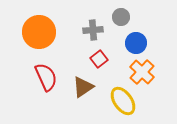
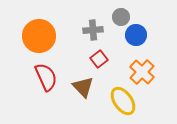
orange circle: moved 4 px down
blue circle: moved 8 px up
brown triangle: rotated 40 degrees counterclockwise
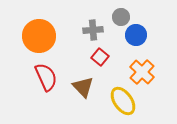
red square: moved 1 px right, 2 px up; rotated 12 degrees counterclockwise
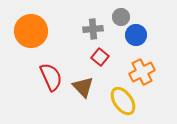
gray cross: moved 1 px up
orange circle: moved 8 px left, 5 px up
orange cross: rotated 20 degrees clockwise
red semicircle: moved 5 px right
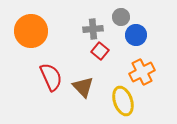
red square: moved 6 px up
yellow ellipse: rotated 16 degrees clockwise
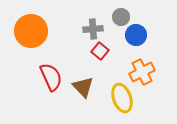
yellow ellipse: moved 1 px left, 3 px up
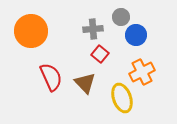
red square: moved 3 px down
brown triangle: moved 2 px right, 4 px up
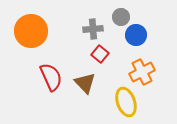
yellow ellipse: moved 4 px right, 4 px down
